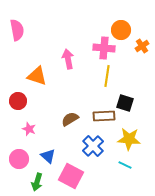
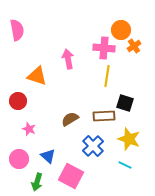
orange cross: moved 8 px left
yellow star: rotated 15 degrees clockwise
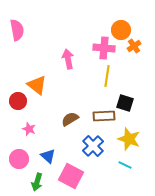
orange triangle: moved 9 px down; rotated 20 degrees clockwise
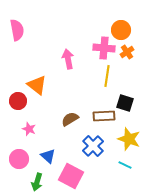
orange cross: moved 7 px left, 6 px down
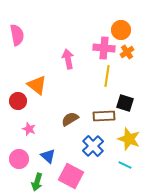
pink semicircle: moved 5 px down
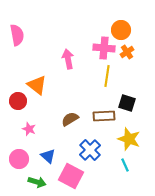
black square: moved 2 px right
blue cross: moved 3 px left, 4 px down
cyan line: rotated 40 degrees clockwise
green arrow: rotated 90 degrees counterclockwise
